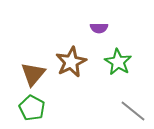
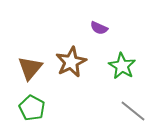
purple semicircle: rotated 24 degrees clockwise
green star: moved 4 px right, 4 px down
brown triangle: moved 3 px left, 6 px up
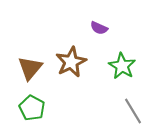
gray line: rotated 20 degrees clockwise
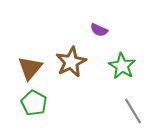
purple semicircle: moved 2 px down
green pentagon: moved 2 px right, 5 px up
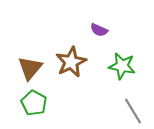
green star: rotated 20 degrees counterclockwise
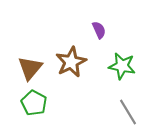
purple semicircle: rotated 138 degrees counterclockwise
gray line: moved 5 px left, 1 px down
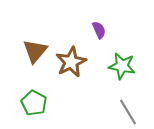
brown triangle: moved 5 px right, 17 px up
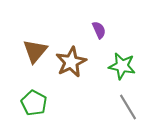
gray line: moved 5 px up
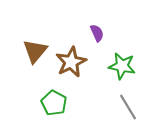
purple semicircle: moved 2 px left, 3 px down
green pentagon: moved 20 px right
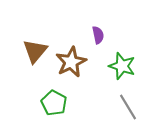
purple semicircle: moved 1 px right, 2 px down; rotated 12 degrees clockwise
green star: rotated 8 degrees clockwise
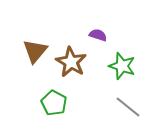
purple semicircle: rotated 60 degrees counterclockwise
brown star: rotated 16 degrees counterclockwise
gray line: rotated 20 degrees counterclockwise
